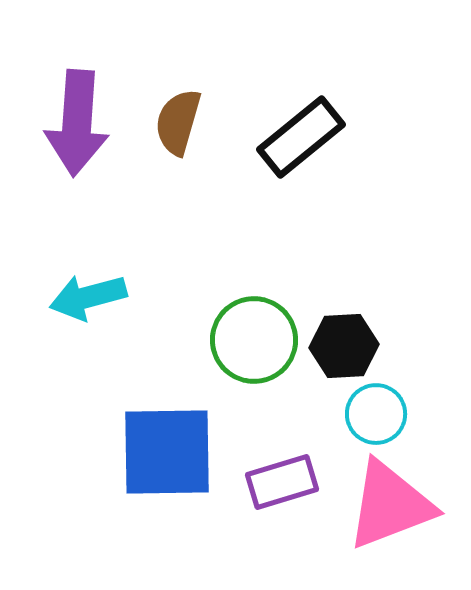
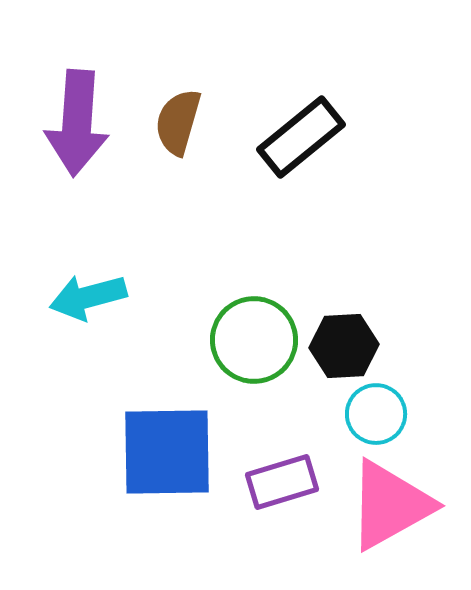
pink triangle: rotated 8 degrees counterclockwise
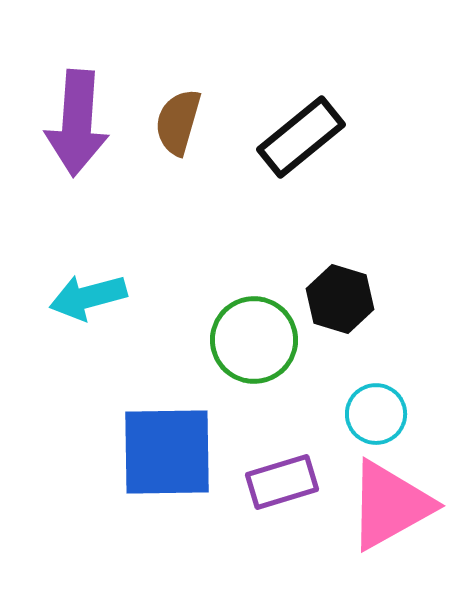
black hexagon: moved 4 px left, 47 px up; rotated 20 degrees clockwise
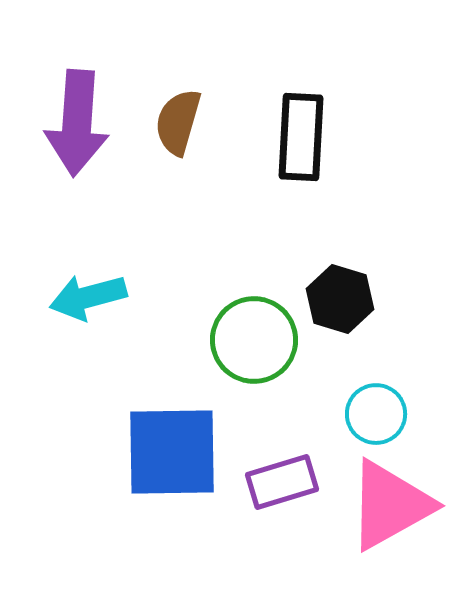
black rectangle: rotated 48 degrees counterclockwise
blue square: moved 5 px right
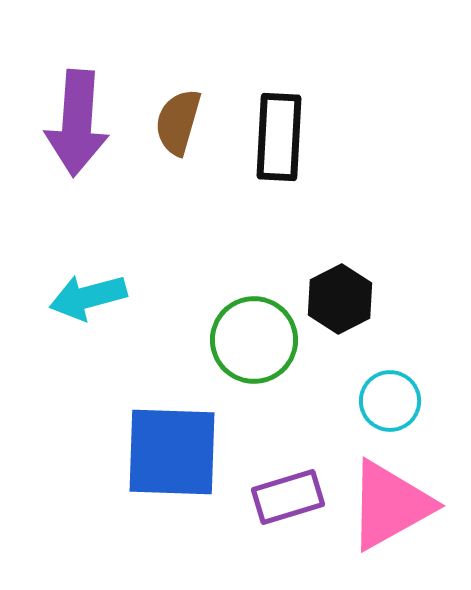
black rectangle: moved 22 px left
black hexagon: rotated 16 degrees clockwise
cyan circle: moved 14 px right, 13 px up
blue square: rotated 3 degrees clockwise
purple rectangle: moved 6 px right, 15 px down
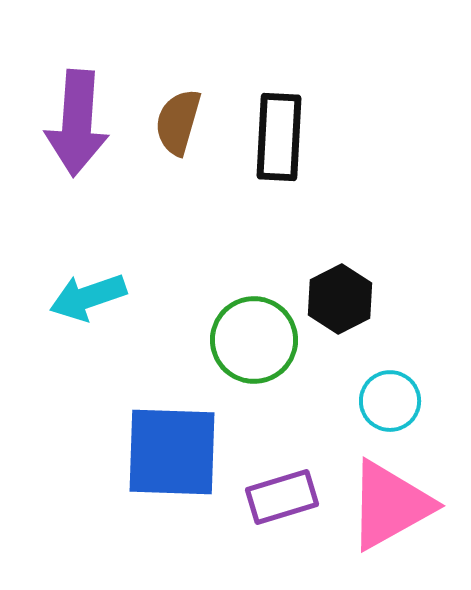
cyan arrow: rotated 4 degrees counterclockwise
purple rectangle: moved 6 px left
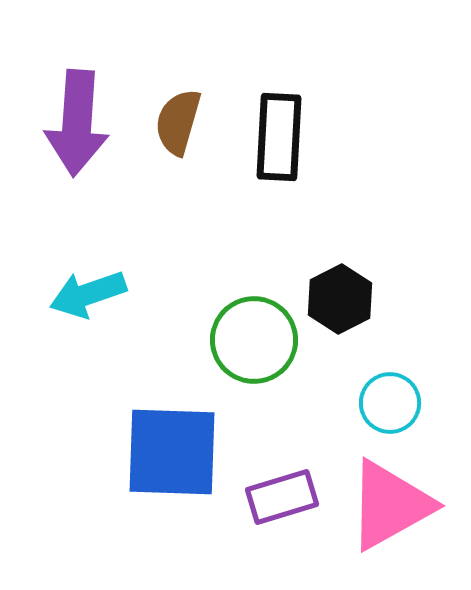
cyan arrow: moved 3 px up
cyan circle: moved 2 px down
